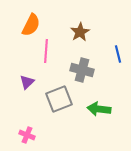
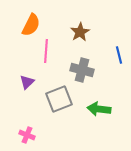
blue line: moved 1 px right, 1 px down
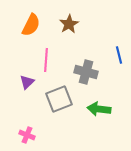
brown star: moved 11 px left, 8 px up
pink line: moved 9 px down
gray cross: moved 4 px right, 2 px down
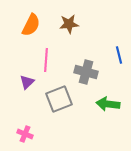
brown star: rotated 24 degrees clockwise
green arrow: moved 9 px right, 5 px up
pink cross: moved 2 px left, 1 px up
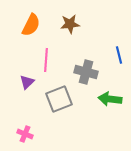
brown star: moved 1 px right
green arrow: moved 2 px right, 5 px up
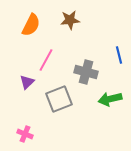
brown star: moved 4 px up
pink line: rotated 25 degrees clockwise
green arrow: rotated 20 degrees counterclockwise
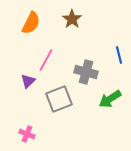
brown star: moved 2 px right, 1 px up; rotated 30 degrees counterclockwise
orange semicircle: moved 2 px up
purple triangle: moved 1 px right, 1 px up
green arrow: rotated 20 degrees counterclockwise
pink cross: moved 2 px right
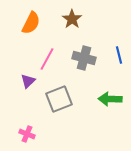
pink line: moved 1 px right, 1 px up
gray cross: moved 2 px left, 14 px up
green arrow: rotated 35 degrees clockwise
